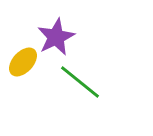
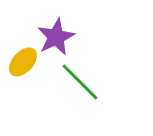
green line: rotated 6 degrees clockwise
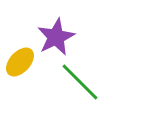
yellow ellipse: moved 3 px left
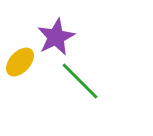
green line: moved 1 px up
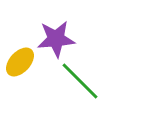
purple star: moved 2 px down; rotated 21 degrees clockwise
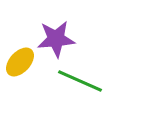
green line: rotated 21 degrees counterclockwise
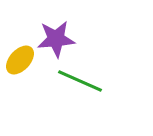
yellow ellipse: moved 2 px up
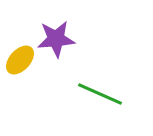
green line: moved 20 px right, 13 px down
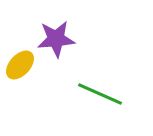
yellow ellipse: moved 5 px down
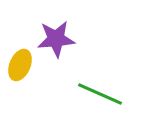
yellow ellipse: rotated 20 degrees counterclockwise
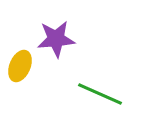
yellow ellipse: moved 1 px down
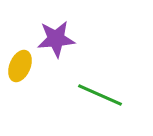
green line: moved 1 px down
